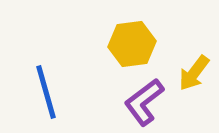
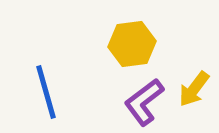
yellow arrow: moved 16 px down
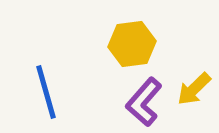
yellow arrow: rotated 9 degrees clockwise
purple L-shape: rotated 12 degrees counterclockwise
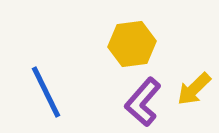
blue line: rotated 10 degrees counterclockwise
purple L-shape: moved 1 px left
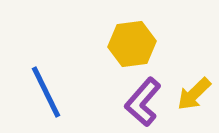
yellow arrow: moved 5 px down
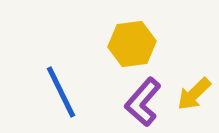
blue line: moved 15 px right
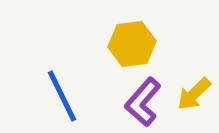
blue line: moved 1 px right, 4 px down
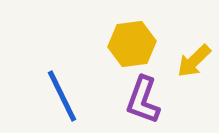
yellow arrow: moved 33 px up
purple L-shape: moved 2 px up; rotated 21 degrees counterclockwise
